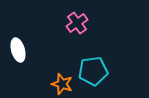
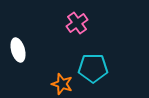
cyan pentagon: moved 3 px up; rotated 8 degrees clockwise
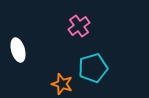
pink cross: moved 2 px right, 3 px down
cyan pentagon: rotated 16 degrees counterclockwise
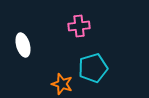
pink cross: rotated 30 degrees clockwise
white ellipse: moved 5 px right, 5 px up
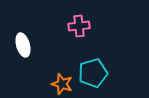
cyan pentagon: moved 5 px down
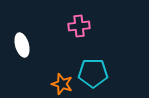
white ellipse: moved 1 px left
cyan pentagon: rotated 16 degrees clockwise
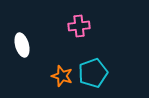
cyan pentagon: rotated 20 degrees counterclockwise
orange star: moved 8 px up
